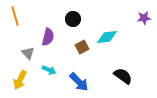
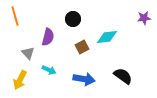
blue arrow: moved 5 px right, 3 px up; rotated 35 degrees counterclockwise
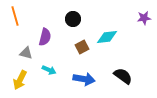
purple semicircle: moved 3 px left
gray triangle: moved 2 px left; rotated 32 degrees counterclockwise
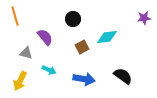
purple semicircle: rotated 54 degrees counterclockwise
yellow arrow: moved 1 px down
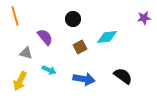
brown square: moved 2 px left
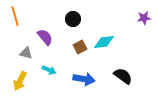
cyan diamond: moved 3 px left, 5 px down
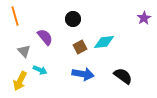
purple star: rotated 24 degrees counterclockwise
gray triangle: moved 2 px left, 2 px up; rotated 32 degrees clockwise
cyan arrow: moved 9 px left
blue arrow: moved 1 px left, 5 px up
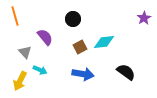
gray triangle: moved 1 px right, 1 px down
black semicircle: moved 3 px right, 4 px up
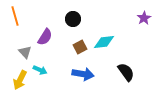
purple semicircle: rotated 72 degrees clockwise
black semicircle: rotated 18 degrees clockwise
yellow arrow: moved 1 px up
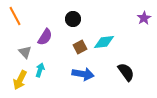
orange line: rotated 12 degrees counterclockwise
cyan arrow: rotated 96 degrees counterclockwise
